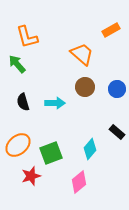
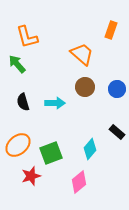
orange rectangle: rotated 42 degrees counterclockwise
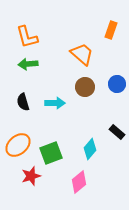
green arrow: moved 11 px right; rotated 54 degrees counterclockwise
blue circle: moved 5 px up
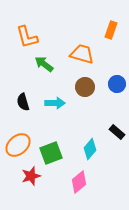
orange trapezoid: rotated 25 degrees counterclockwise
green arrow: moved 16 px right; rotated 42 degrees clockwise
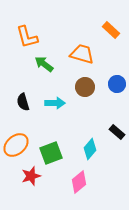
orange rectangle: rotated 66 degrees counterclockwise
orange ellipse: moved 2 px left
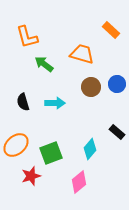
brown circle: moved 6 px right
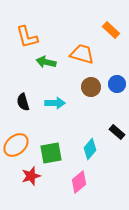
green arrow: moved 2 px right, 2 px up; rotated 24 degrees counterclockwise
green square: rotated 10 degrees clockwise
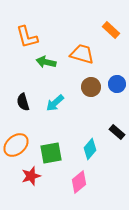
cyan arrow: rotated 138 degrees clockwise
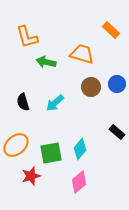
cyan diamond: moved 10 px left
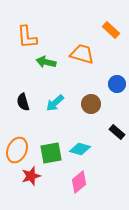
orange L-shape: rotated 10 degrees clockwise
brown circle: moved 17 px down
orange ellipse: moved 1 px right, 5 px down; rotated 25 degrees counterclockwise
cyan diamond: rotated 65 degrees clockwise
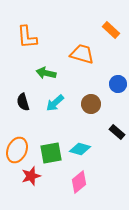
green arrow: moved 11 px down
blue circle: moved 1 px right
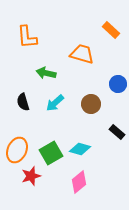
green square: rotated 20 degrees counterclockwise
